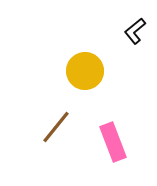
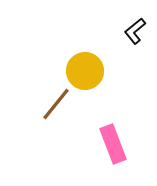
brown line: moved 23 px up
pink rectangle: moved 2 px down
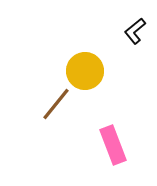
pink rectangle: moved 1 px down
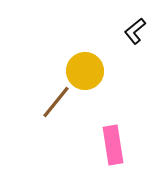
brown line: moved 2 px up
pink rectangle: rotated 12 degrees clockwise
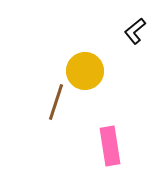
brown line: rotated 21 degrees counterclockwise
pink rectangle: moved 3 px left, 1 px down
